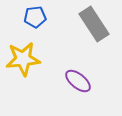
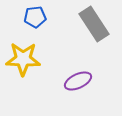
yellow star: rotated 8 degrees clockwise
purple ellipse: rotated 64 degrees counterclockwise
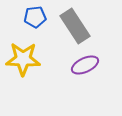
gray rectangle: moved 19 px left, 2 px down
purple ellipse: moved 7 px right, 16 px up
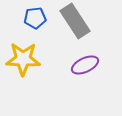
blue pentagon: moved 1 px down
gray rectangle: moved 5 px up
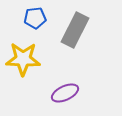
gray rectangle: moved 9 px down; rotated 60 degrees clockwise
purple ellipse: moved 20 px left, 28 px down
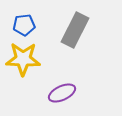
blue pentagon: moved 11 px left, 7 px down
purple ellipse: moved 3 px left
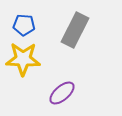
blue pentagon: rotated 10 degrees clockwise
purple ellipse: rotated 16 degrees counterclockwise
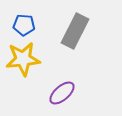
gray rectangle: moved 1 px down
yellow star: rotated 8 degrees counterclockwise
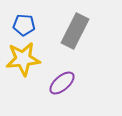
purple ellipse: moved 10 px up
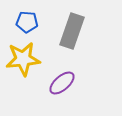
blue pentagon: moved 3 px right, 3 px up
gray rectangle: moved 3 px left; rotated 8 degrees counterclockwise
